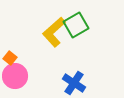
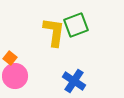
green square: rotated 10 degrees clockwise
yellow L-shape: rotated 140 degrees clockwise
blue cross: moved 2 px up
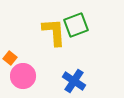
yellow L-shape: rotated 12 degrees counterclockwise
pink circle: moved 8 px right
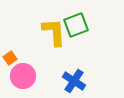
orange square: rotated 16 degrees clockwise
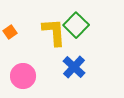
green square: rotated 25 degrees counterclockwise
orange square: moved 26 px up
blue cross: moved 14 px up; rotated 10 degrees clockwise
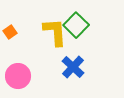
yellow L-shape: moved 1 px right
blue cross: moved 1 px left
pink circle: moved 5 px left
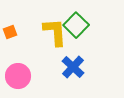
orange square: rotated 16 degrees clockwise
